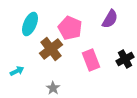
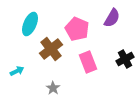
purple semicircle: moved 2 px right, 1 px up
pink pentagon: moved 7 px right, 1 px down
pink rectangle: moved 3 px left, 2 px down
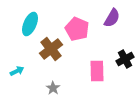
pink rectangle: moved 9 px right, 9 px down; rotated 20 degrees clockwise
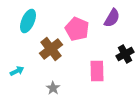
cyan ellipse: moved 2 px left, 3 px up
black cross: moved 5 px up
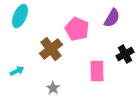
cyan ellipse: moved 8 px left, 5 px up
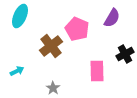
brown cross: moved 3 px up
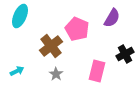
pink rectangle: rotated 15 degrees clockwise
gray star: moved 3 px right, 14 px up
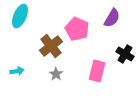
black cross: rotated 30 degrees counterclockwise
cyan arrow: rotated 16 degrees clockwise
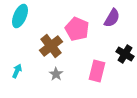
cyan arrow: rotated 56 degrees counterclockwise
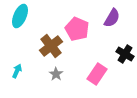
pink rectangle: moved 3 px down; rotated 20 degrees clockwise
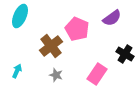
purple semicircle: rotated 24 degrees clockwise
gray star: moved 1 px down; rotated 16 degrees counterclockwise
